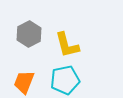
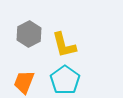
yellow L-shape: moved 3 px left
cyan pentagon: rotated 24 degrees counterclockwise
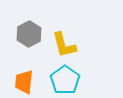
orange trapezoid: rotated 15 degrees counterclockwise
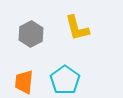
gray hexagon: moved 2 px right
yellow L-shape: moved 13 px right, 17 px up
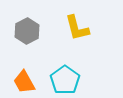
gray hexagon: moved 4 px left, 3 px up
orange trapezoid: rotated 35 degrees counterclockwise
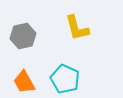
gray hexagon: moved 4 px left, 5 px down; rotated 15 degrees clockwise
cyan pentagon: moved 1 px up; rotated 12 degrees counterclockwise
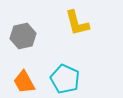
yellow L-shape: moved 5 px up
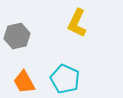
yellow L-shape: rotated 40 degrees clockwise
gray hexagon: moved 6 px left
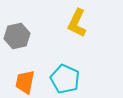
orange trapezoid: moved 1 px right; rotated 40 degrees clockwise
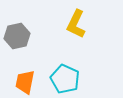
yellow L-shape: moved 1 px left, 1 px down
